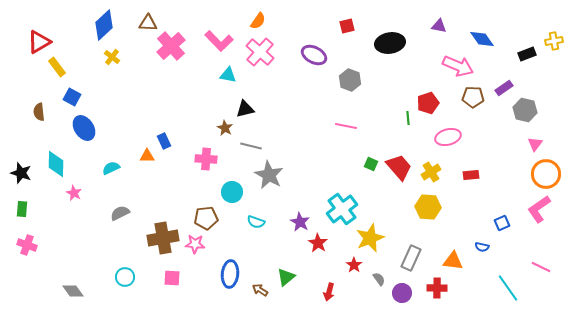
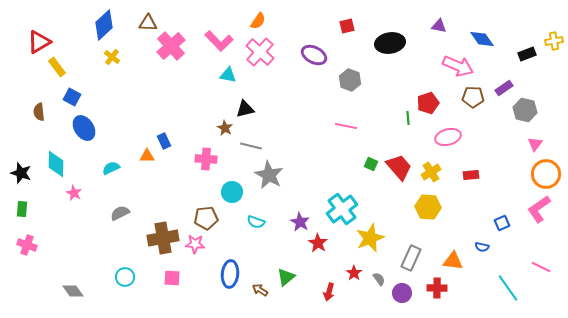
red star at (354, 265): moved 8 px down
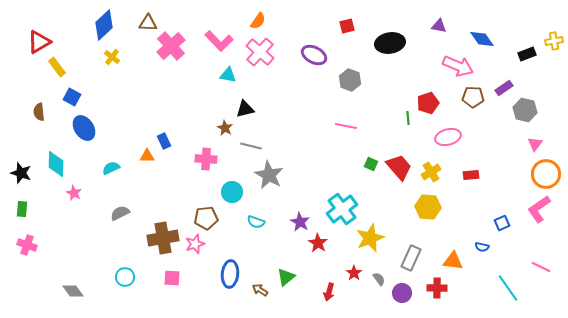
pink star at (195, 244): rotated 24 degrees counterclockwise
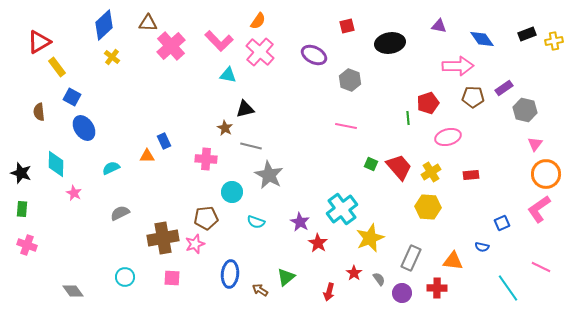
black rectangle at (527, 54): moved 20 px up
pink arrow at (458, 66): rotated 24 degrees counterclockwise
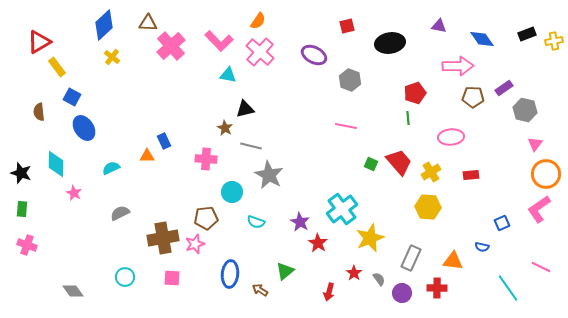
red pentagon at (428, 103): moved 13 px left, 10 px up
pink ellipse at (448, 137): moved 3 px right; rotated 10 degrees clockwise
red trapezoid at (399, 167): moved 5 px up
green triangle at (286, 277): moved 1 px left, 6 px up
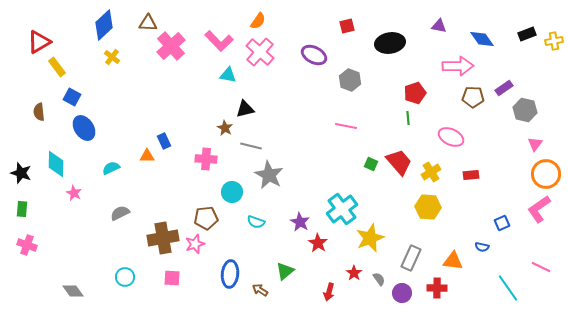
pink ellipse at (451, 137): rotated 30 degrees clockwise
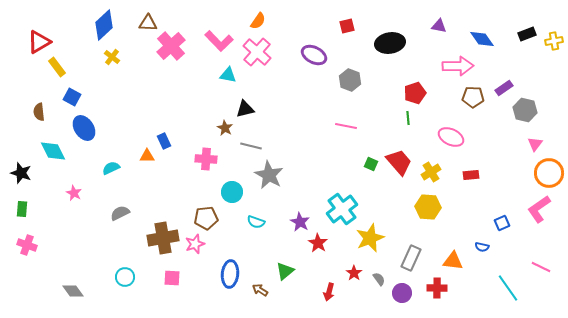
pink cross at (260, 52): moved 3 px left
cyan diamond at (56, 164): moved 3 px left, 13 px up; rotated 28 degrees counterclockwise
orange circle at (546, 174): moved 3 px right, 1 px up
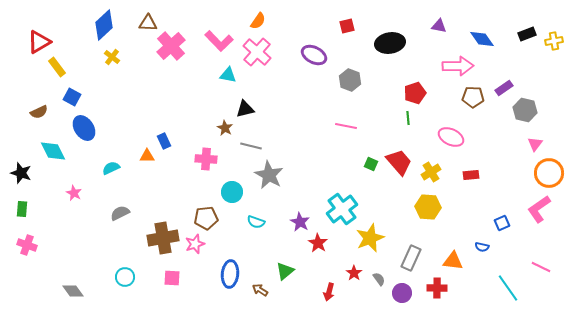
brown semicircle at (39, 112): rotated 108 degrees counterclockwise
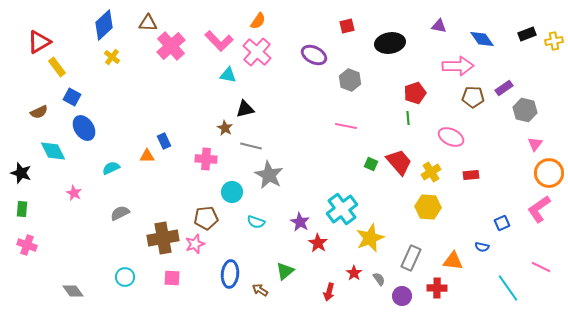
purple circle at (402, 293): moved 3 px down
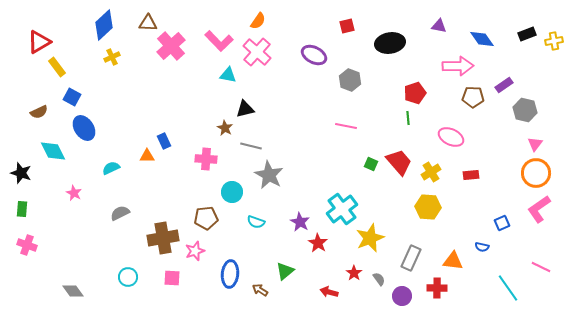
yellow cross at (112, 57): rotated 28 degrees clockwise
purple rectangle at (504, 88): moved 3 px up
orange circle at (549, 173): moved 13 px left
pink star at (195, 244): moved 7 px down
cyan circle at (125, 277): moved 3 px right
red arrow at (329, 292): rotated 90 degrees clockwise
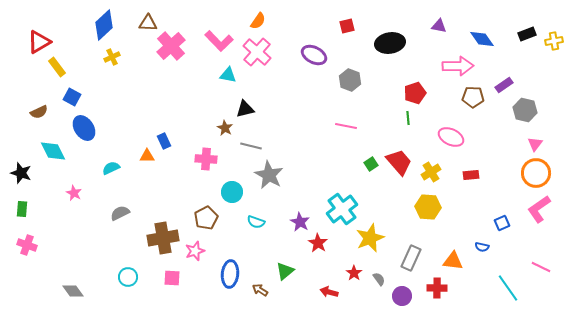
green square at (371, 164): rotated 32 degrees clockwise
brown pentagon at (206, 218): rotated 20 degrees counterclockwise
